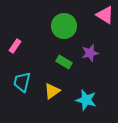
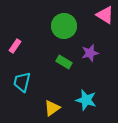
yellow triangle: moved 17 px down
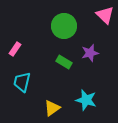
pink triangle: rotated 12 degrees clockwise
pink rectangle: moved 3 px down
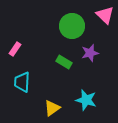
green circle: moved 8 px right
cyan trapezoid: rotated 10 degrees counterclockwise
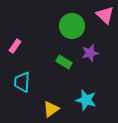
pink rectangle: moved 3 px up
yellow triangle: moved 1 px left, 1 px down
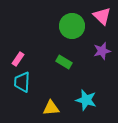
pink triangle: moved 3 px left, 1 px down
pink rectangle: moved 3 px right, 13 px down
purple star: moved 12 px right, 2 px up
yellow triangle: moved 1 px up; rotated 30 degrees clockwise
